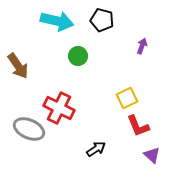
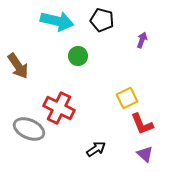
purple arrow: moved 6 px up
red L-shape: moved 4 px right, 2 px up
purple triangle: moved 7 px left, 1 px up
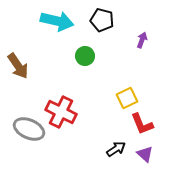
green circle: moved 7 px right
red cross: moved 2 px right, 4 px down
black arrow: moved 20 px right
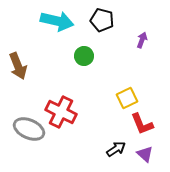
green circle: moved 1 px left
brown arrow: rotated 12 degrees clockwise
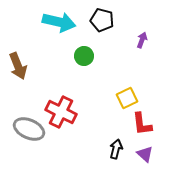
cyan arrow: moved 2 px right, 1 px down
red L-shape: rotated 15 degrees clockwise
black arrow: rotated 42 degrees counterclockwise
